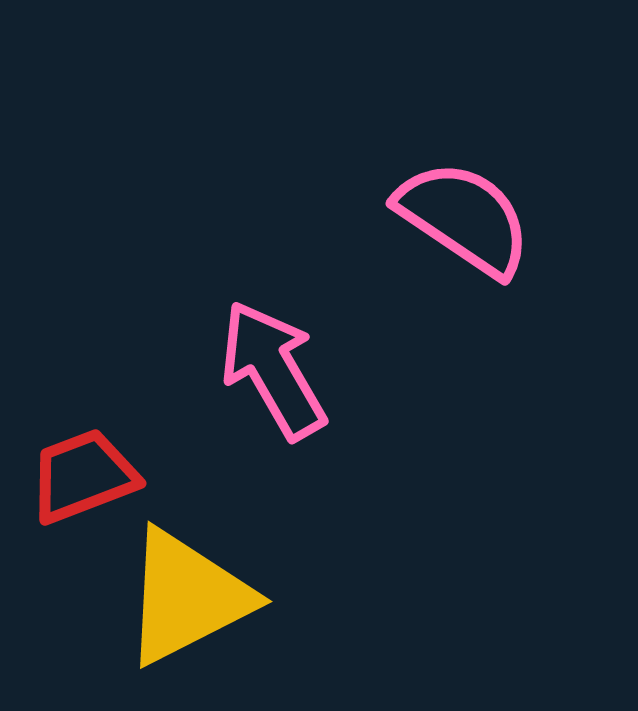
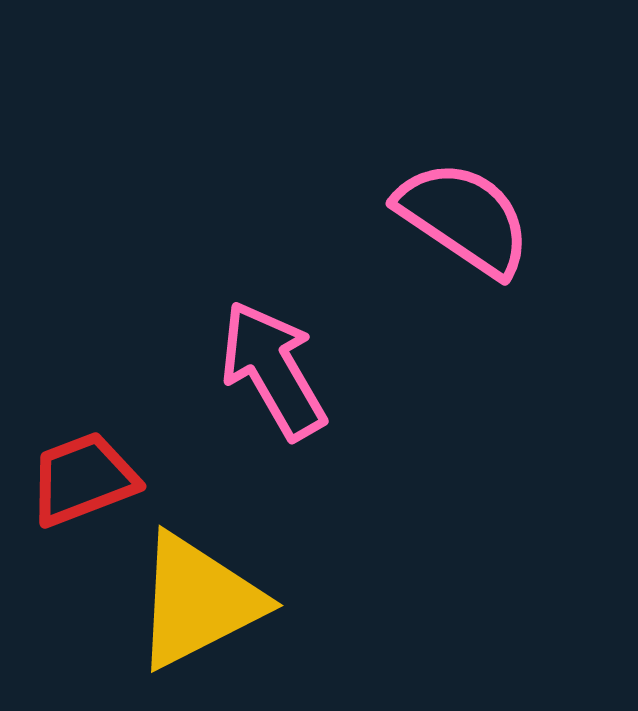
red trapezoid: moved 3 px down
yellow triangle: moved 11 px right, 4 px down
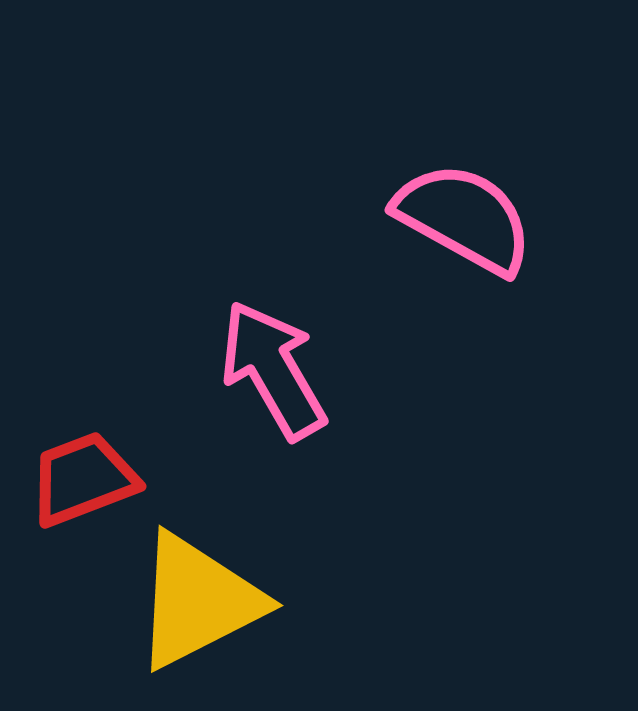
pink semicircle: rotated 5 degrees counterclockwise
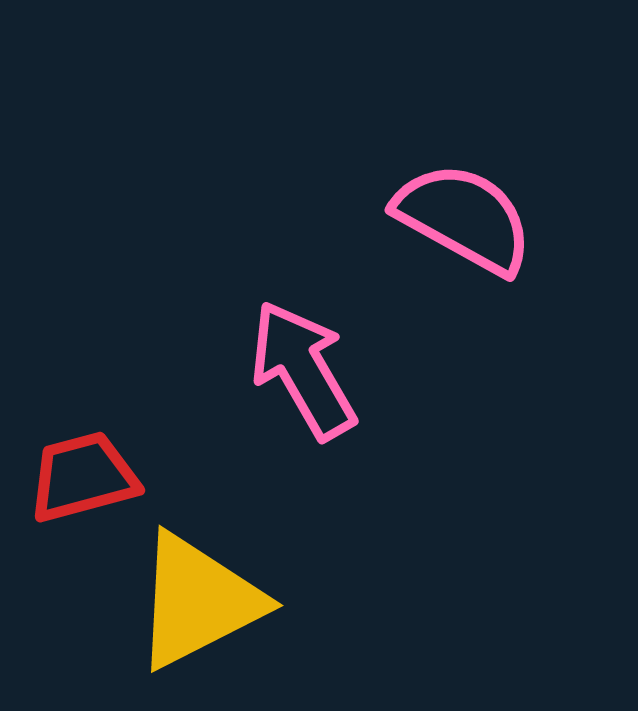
pink arrow: moved 30 px right
red trapezoid: moved 2 px up; rotated 6 degrees clockwise
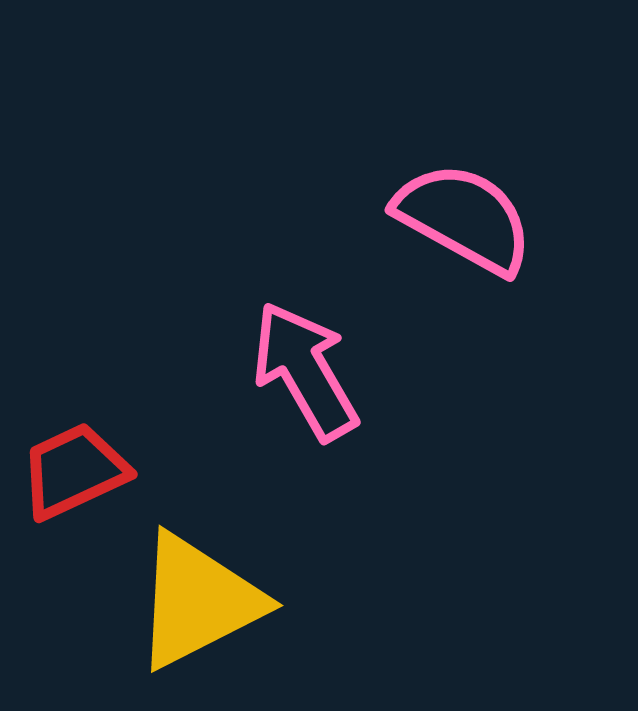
pink arrow: moved 2 px right, 1 px down
red trapezoid: moved 9 px left, 6 px up; rotated 10 degrees counterclockwise
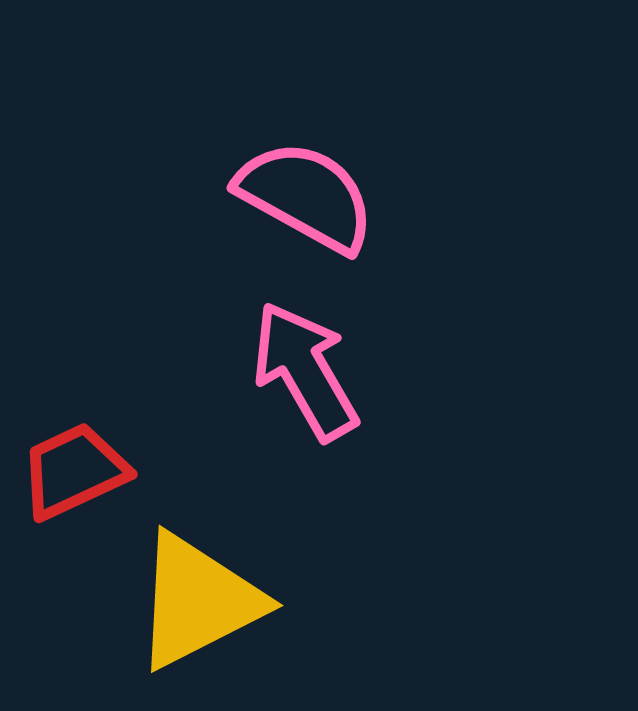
pink semicircle: moved 158 px left, 22 px up
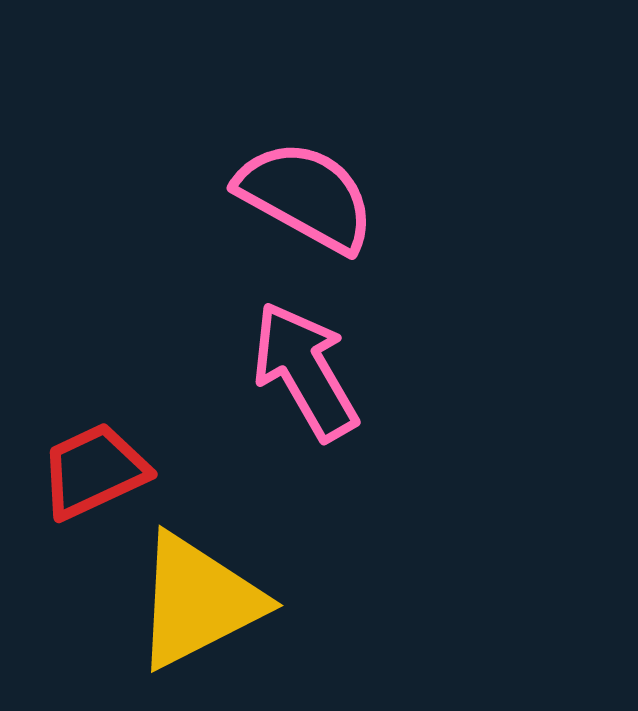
red trapezoid: moved 20 px right
